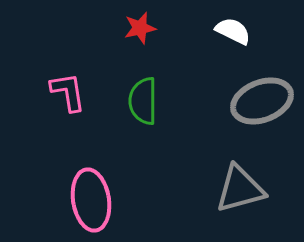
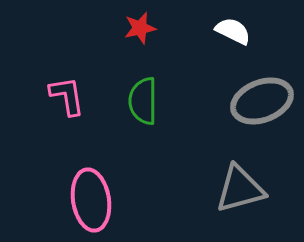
pink L-shape: moved 1 px left, 4 px down
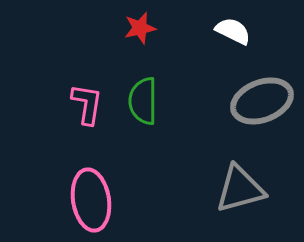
pink L-shape: moved 20 px right, 8 px down; rotated 18 degrees clockwise
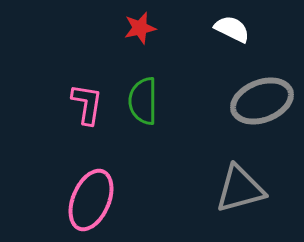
white semicircle: moved 1 px left, 2 px up
pink ellipse: rotated 32 degrees clockwise
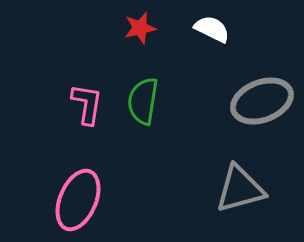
white semicircle: moved 20 px left
green semicircle: rotated 9 degrees clockwise
pink ellipse: moved 13 px left
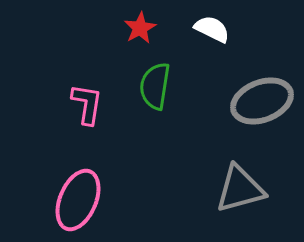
red star: rotated 16 degrees counterclockwise
green semicircle: moved 12 px right, 15 px up
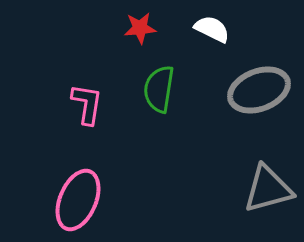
red star: rotated 24 degrees clockwise
green semicircle: moved 4 px right, 3 px down
gray ellipse: moved 3 px left, 11 px up
gray triangle: moved 28 px right
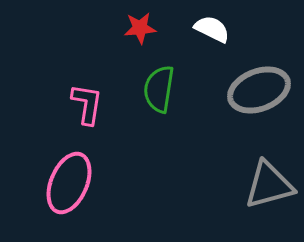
gray triangle: moved 1 px right, 4 px up
pink ellipse: moved 9 px left, 17 px up
